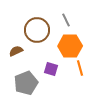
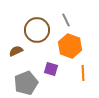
orange hexagon: rotated 20 degrees clockwise
orange line: moved 3 px right, 5 px down; rotated 14 degrees clockwise
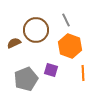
brown circle: moved 1 px left
brown semicircle: moved 2 px left, 8 px up
purple square: moved 1 px down
gray pentagon: moved 4 px up
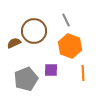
brown circle: moved 2 px left, 1 px down
purple square: rotated 16 degrees counterclockwise
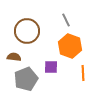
brown circle: moved 7 px left
brown semicircle: moved 14 px down; rotated 32 degrees clockwise
purple square: moved 3 px up
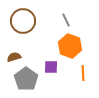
brown circle: moved 4 px left, 10 px up
brown semicircle: rotated 24 degrees counterclockwise
gray pentagon: rotated 15 degrees counterclockwise
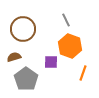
brown circle: moved 8 px down
purple square: moved 5 px up
orange line: rotated 21 degrees clockwise
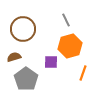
orange hexagon: rotated 25 degrees clockwise
